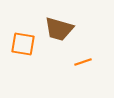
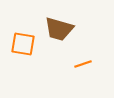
orange line: moved 2 px down
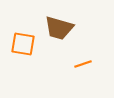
brown trapezoid: moved 1 px up
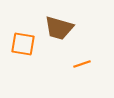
orange line: moved 1 px left
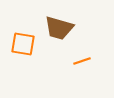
orange line: moved 3 px up
